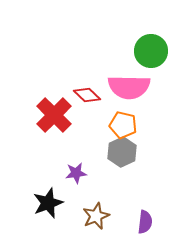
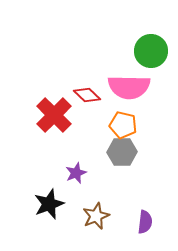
gray hexagon: rotated 24 degrees clockwise
purple star: rotated 15 degrees counterclockwise
black star: moved 1 px right, 1 px down
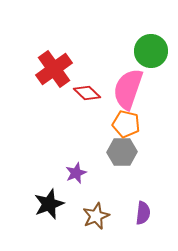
pink semicircle: moved 1 px left, 2 px down; rotated 108 degrees clockwise
red diamond: moved 2 px up
red cross: moved 46 px up; rotated 9 degrees clockwise
orange pentagon: moved 3 px right, 1 px up
purple semicircle: moved 2 px left, 9 px up
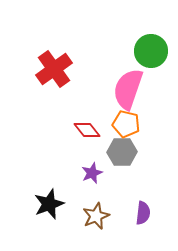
red diamond: moved 37 px down; rotated 8 degrees clockwise
purple star: moved 16 px right
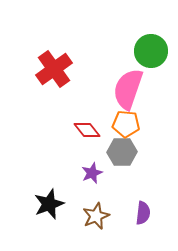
orange pentagon: rotated 8 degrees counterclockwise
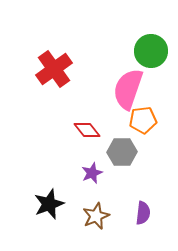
orange pentagon: moved 17 px right, 4 px up; rotated 12 degrees counterclockwise
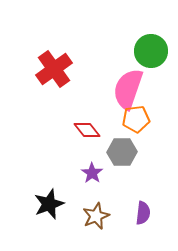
orange pentagon: moved 7 px left, 1 px up
purple star: rotated 15 degrees counterclockwise
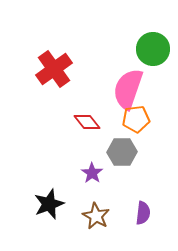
green circle: moved 2 px right, 2 px up
red diamond: moved 8 px up
brown star: rotated 20 degrees counterclockwise
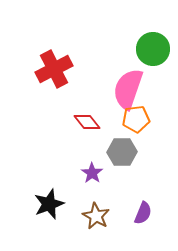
red cross: rotated 9 degrees clockwise
purple semicircle: rotated 15 degrees clockwise
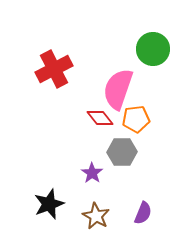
pink semicircle: moved 10 px left
red diamond: moved 13 px right, 4 px up
